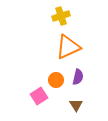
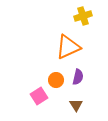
yellow cross: moved 22 px right
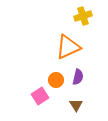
pink square: moved 1 px right
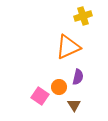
orange circle: moved 3 px right, 7 px down
pink square: rotated 24 degrees counterclockwise
brown triangle: moved 2 px left
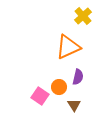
yellow cross: rotated 24 degrees counterclockwise
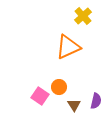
purple semicircle: moved 18 px right, 24 px down
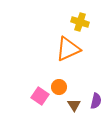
yellow cross: moved 3 px left, 6 px down; rotated 30 degrees counterclockwise
orange triangle: moved 2 px down
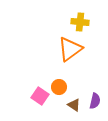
yellow cross: rotated 12 degrees counterclockwise
orange triangle: moved 2 px right; rotated 12 degrees counterclockwise
purple semicircle: moved 1 px left
brown triangle: rotated 24 degrees counterclockwise
